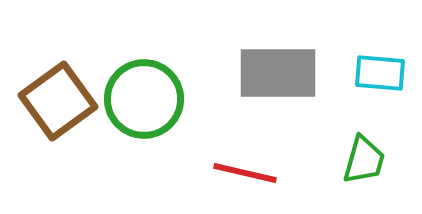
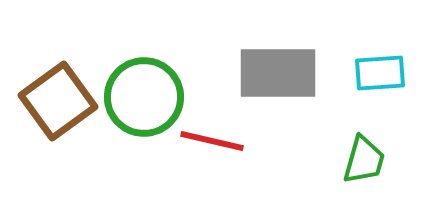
cyan rectangle: rotated 9 degrees counterclockwise
green circle: moved 2 px up
red line: moved 33 px left, 32 px up
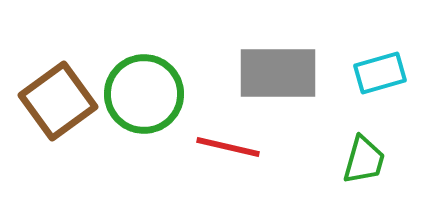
cyan rectangle: rotated 12 degrees counterclockwise
green circle: moved 3 px up
red line: moved 16 px right, 6 px down
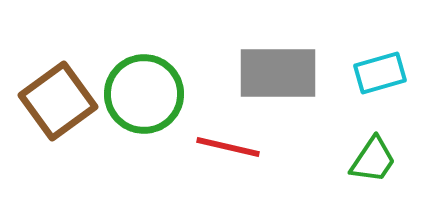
green trapezoid: moved 9 px right; rotated 18 degrees clockwise
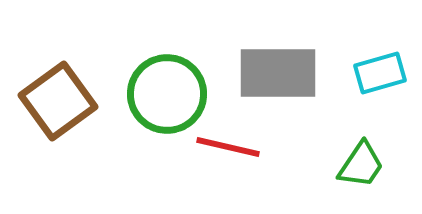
green circle: moved 23 px right
green trapezoid: moved 12 px left, 5 px down
